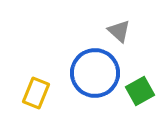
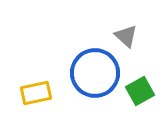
gray triangle: moved 7 px right, 5 px down
yellow rectangle: rotated 56 degrees clockwise
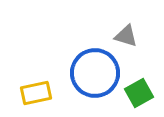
gray triangle: rotated 25 degrees counterclockwise
green square: moved 1 px left, 2 px down
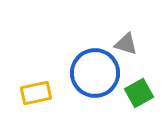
gray triangle: moved 8 px down
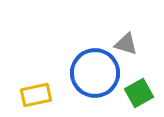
yellow rectangle: moved 2 px down
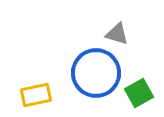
gray triangle: moved 9 px left, 10 px up
blue circle: moved 1 px right
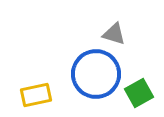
gray triangle: moved 3 px left
blue circle: moved 1 px down
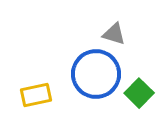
green square: rotated 16 degrees counterclockwise
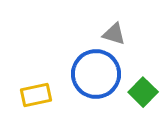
green square: moved 4 px right, 1 px up
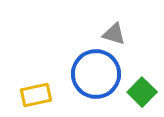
green square: moved 1 px left
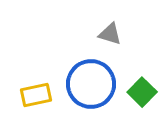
gray triangle: moved 4 px left
blue circle: moved 5 px left, 10 px down
